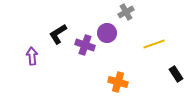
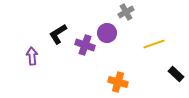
black rectangle: rotated 14 degrees counterclockwise
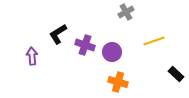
purple circle: moved 5 px right, 19 px down
yellow line: moved 3 px up
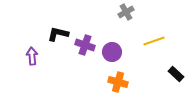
black L-shape: rotated 45 degrees clockwise
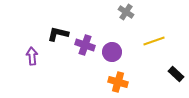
gray cross: rotated 28 degrees counterclockwise
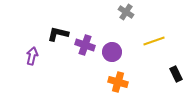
purple arrow: rotated 18 degrees clockwise
black rectangle: rotated 21 degrees clockwise
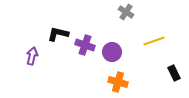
black rectangle: moved 2 px left, 1 px up
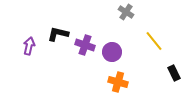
yellow line: rotated 70 degrees clockwise
purple arrow: moved 3 px left, 10 px up
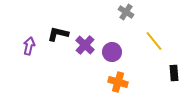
purple cross: rotated 24 degrees clockwise
black rectangle: rotated 21 degrees clockwise
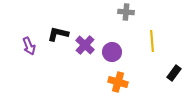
gray cross: rotated 28 degrees counterclockwise
yellow line: moved 2 px left; rotated 35 degrees clockwise
purple arrow: rotated 144 degrees clockwise
black rectangle: rotated 42 degrees clockwise
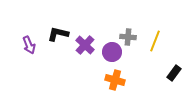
gray cross: moved 2 px right, 25 px down
yellow line: moved 3 px right; rotated 25 degrees clockwise
purple arrow: moved 1 px up
orange cross: moved 3 px left, 2 px up
